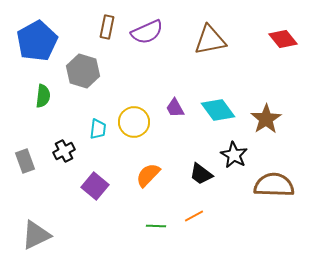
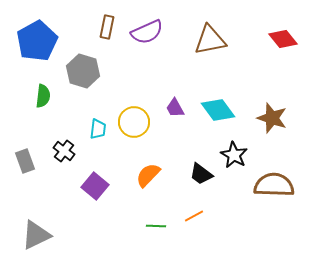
brown star: moved 6 px right, 1 px up; rotated 20 degrees counterclockwise
black cross: rotated 25 degrees counterclockwise
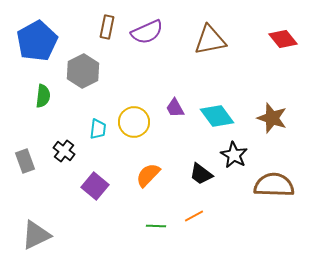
gray hexagon: rotated 16 degrees clockwise
cyan diamond: moved 1 px left, 6 px down
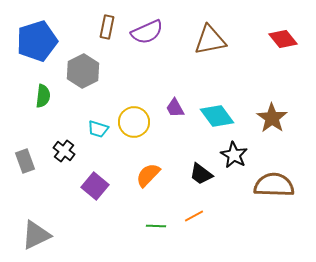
blue pentagon: rotated 12 degrees clockwise
brown star: rotated 16 degrees clockwise
cyan trapezoid: rotated 100 degrees clockwise
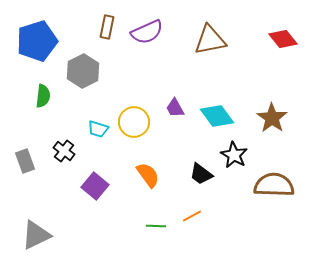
orange semicircle: rotated 100 degrees clockwise
orange line: moved 2 px left
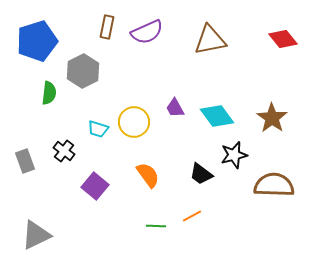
green semicircle: moved 6 px right, 3 px up
black star: rotated 28 degrees clockwise
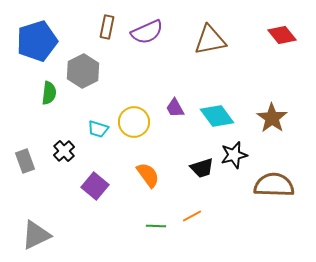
red diamond: moved 1 px left, 4 px up
black cross: rotated 10 degrees clockwise
black trapezoid: moved 1 px right, 6 px up; rotated 55 degrees counterclockwise
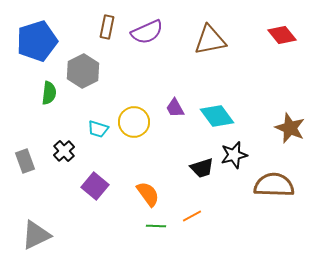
brown star: moved 18 px right, 10 px down; rotated 12 degrees counterclockwise
orange semicircle: moved 19 px down
